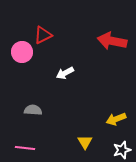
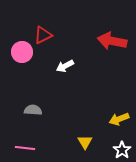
white arrow: moved 7 px up
yellow arrow: moved 3 px right
white star: rotated 18 degrees counterclockwise
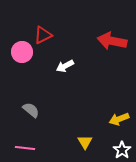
gray semicircle: moved 2 px left; rotated 36 degrees clockwise
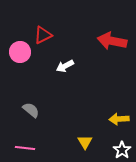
pink circle: moved 2 px left
yellow arrow: rotated 18 degrees clockwise
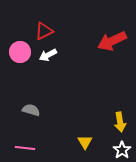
red triangle: moved 1 px right, 4 px up
red arrow: rotated 36 degrees counterclockwise
white arrow: moved 17 px left, 11 px up
gray semicircle: rotated 24 degrees counterclockwise
yellow arrow: moved 1 px right, 3 px down; rotated 96 degrees counterclockwise
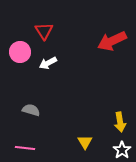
red triangle: rotated 36 degrees counterclockwise
white arrow: moved 8 px down
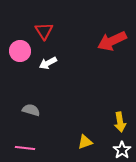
pink circle: moved 1 px up
yellow triangle: rotated 42 degrees clockwise
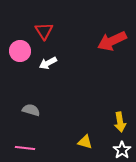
yellow triangle: rotated 35 degrees clockwise
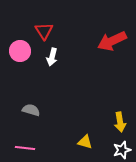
white arrow: moved 4 px right, 6 px up; rotated 48 degrees counterclockwise
white star: rotated 18 degrees clockwise
